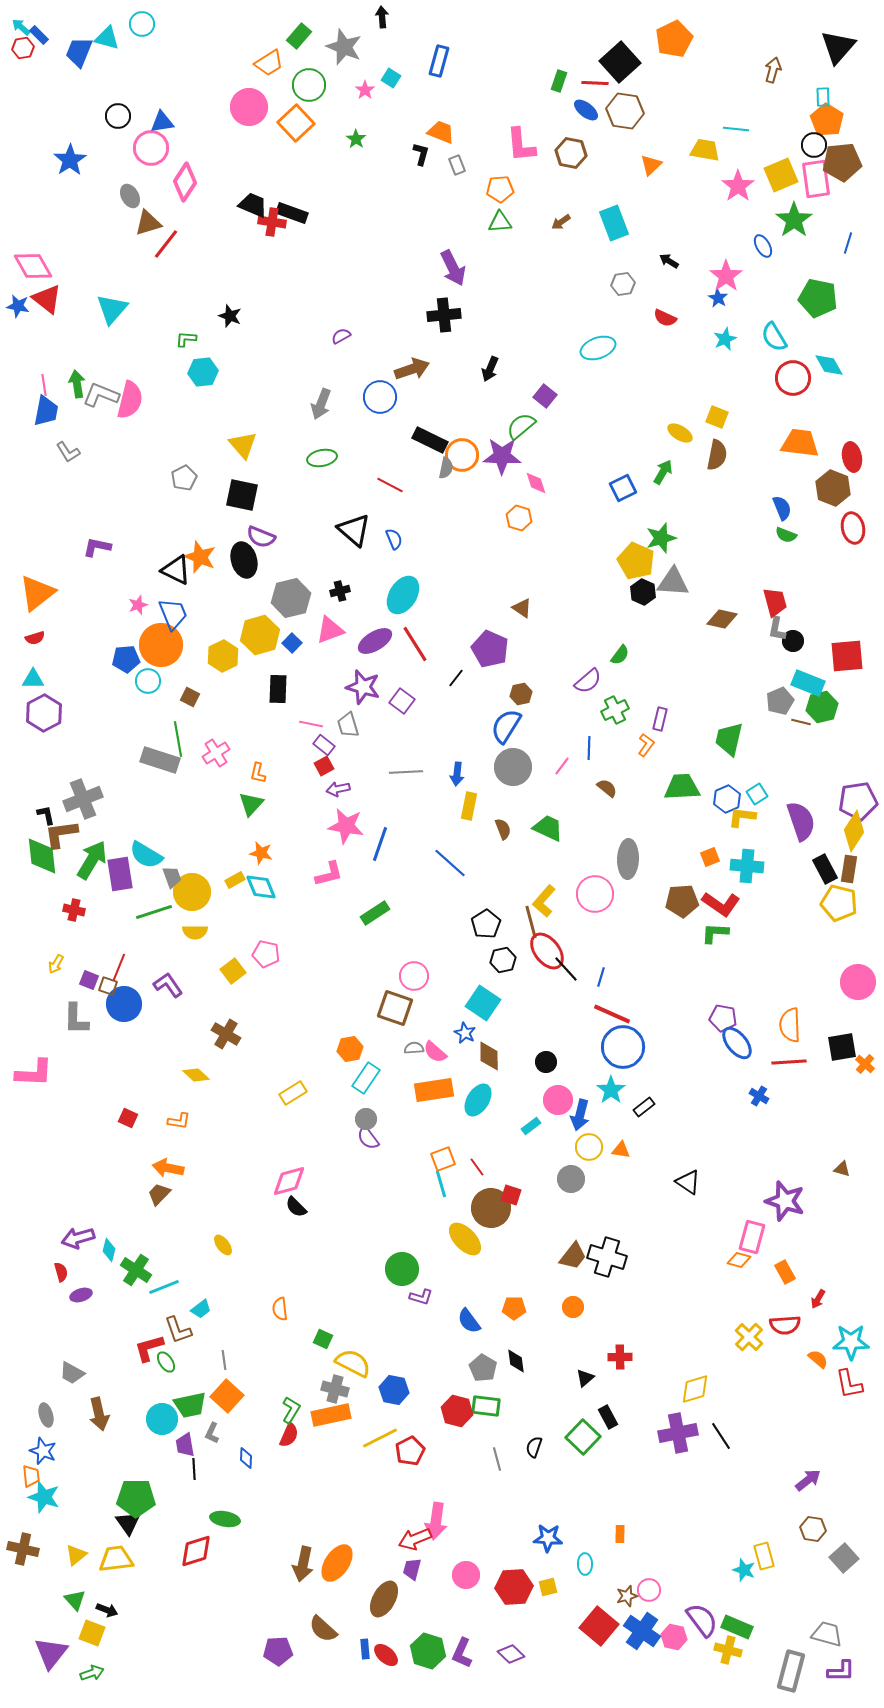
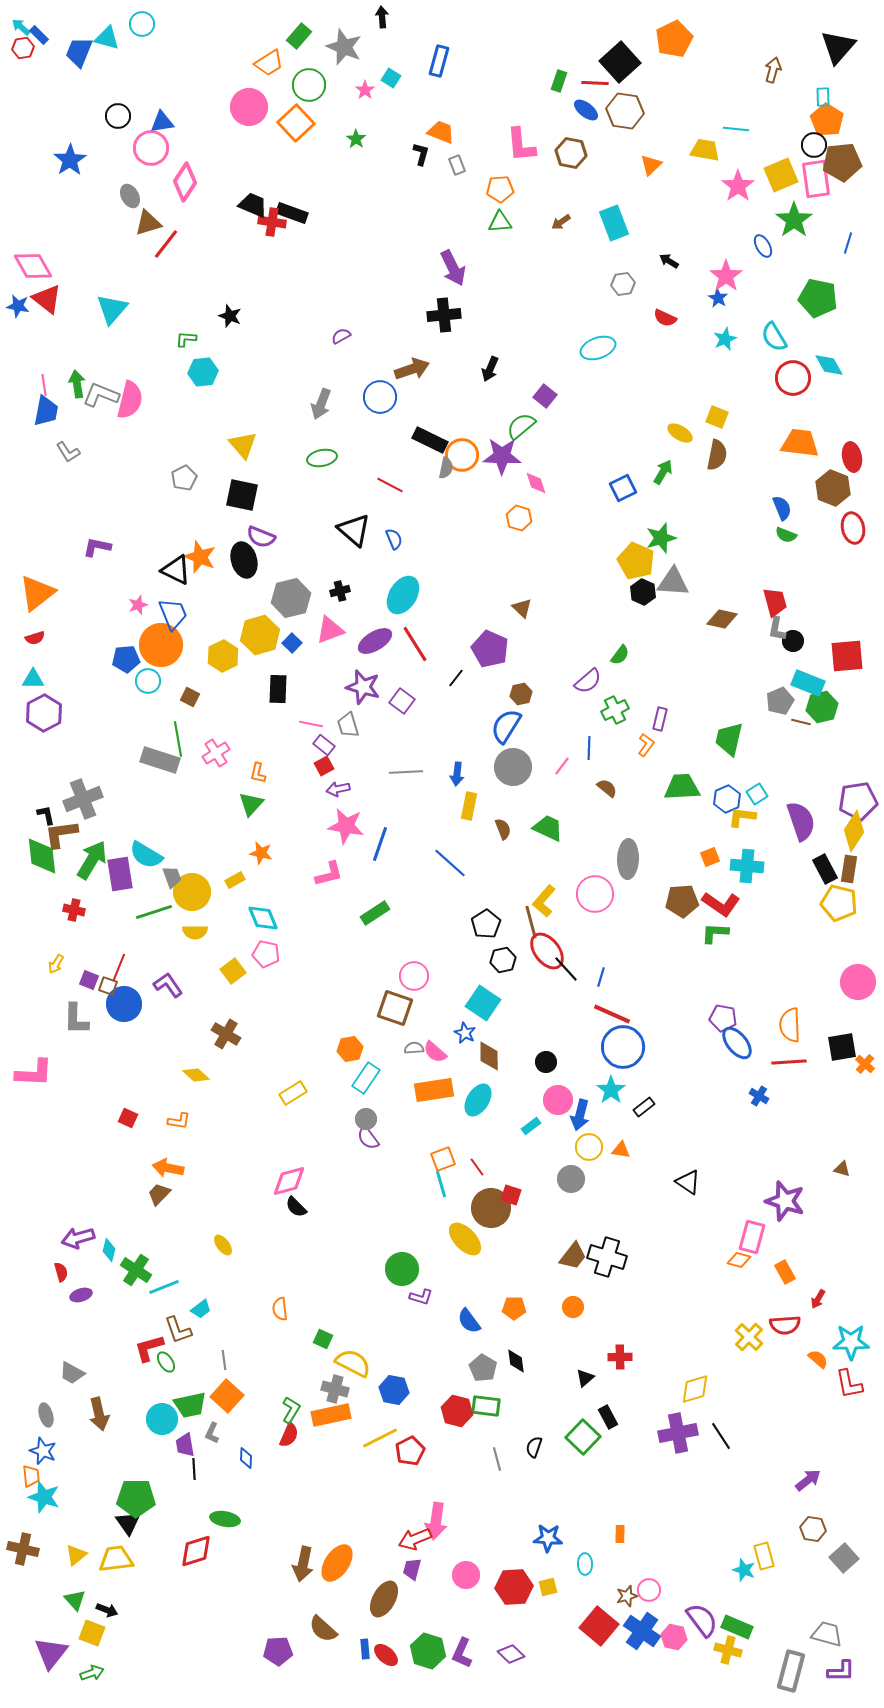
brown triangle at (522, 608): rotated 10 degrees clockwise
cyan diamond at (261, 887): moved 2 px right, 31 px down
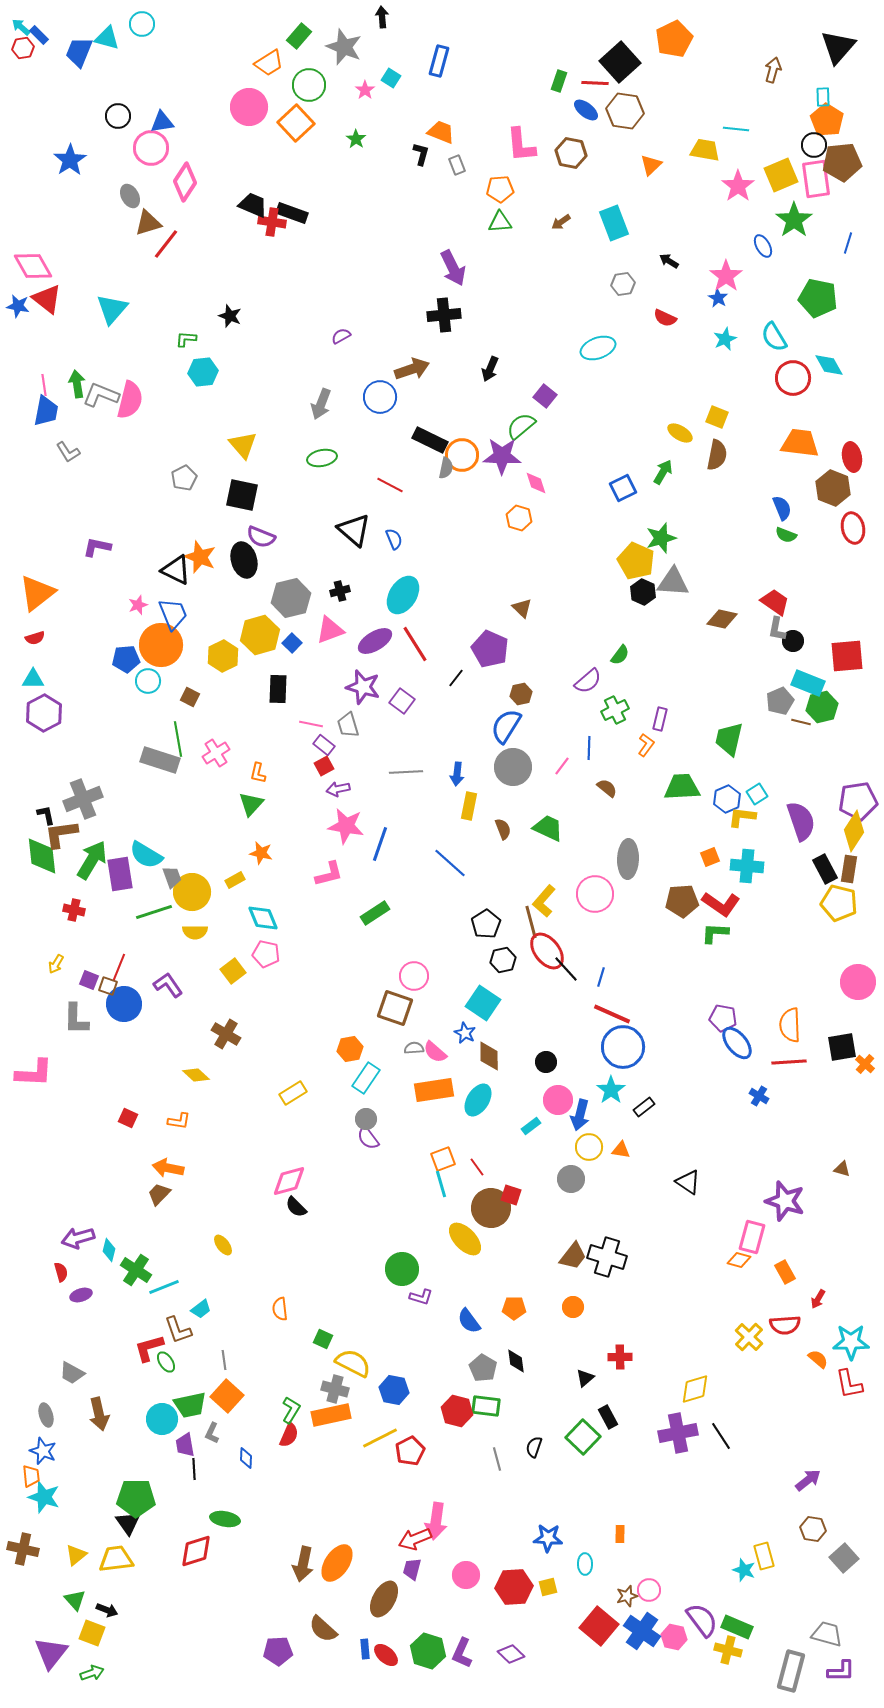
red trapezoid at (775, 602): rotated 40 degrees counterclockwise
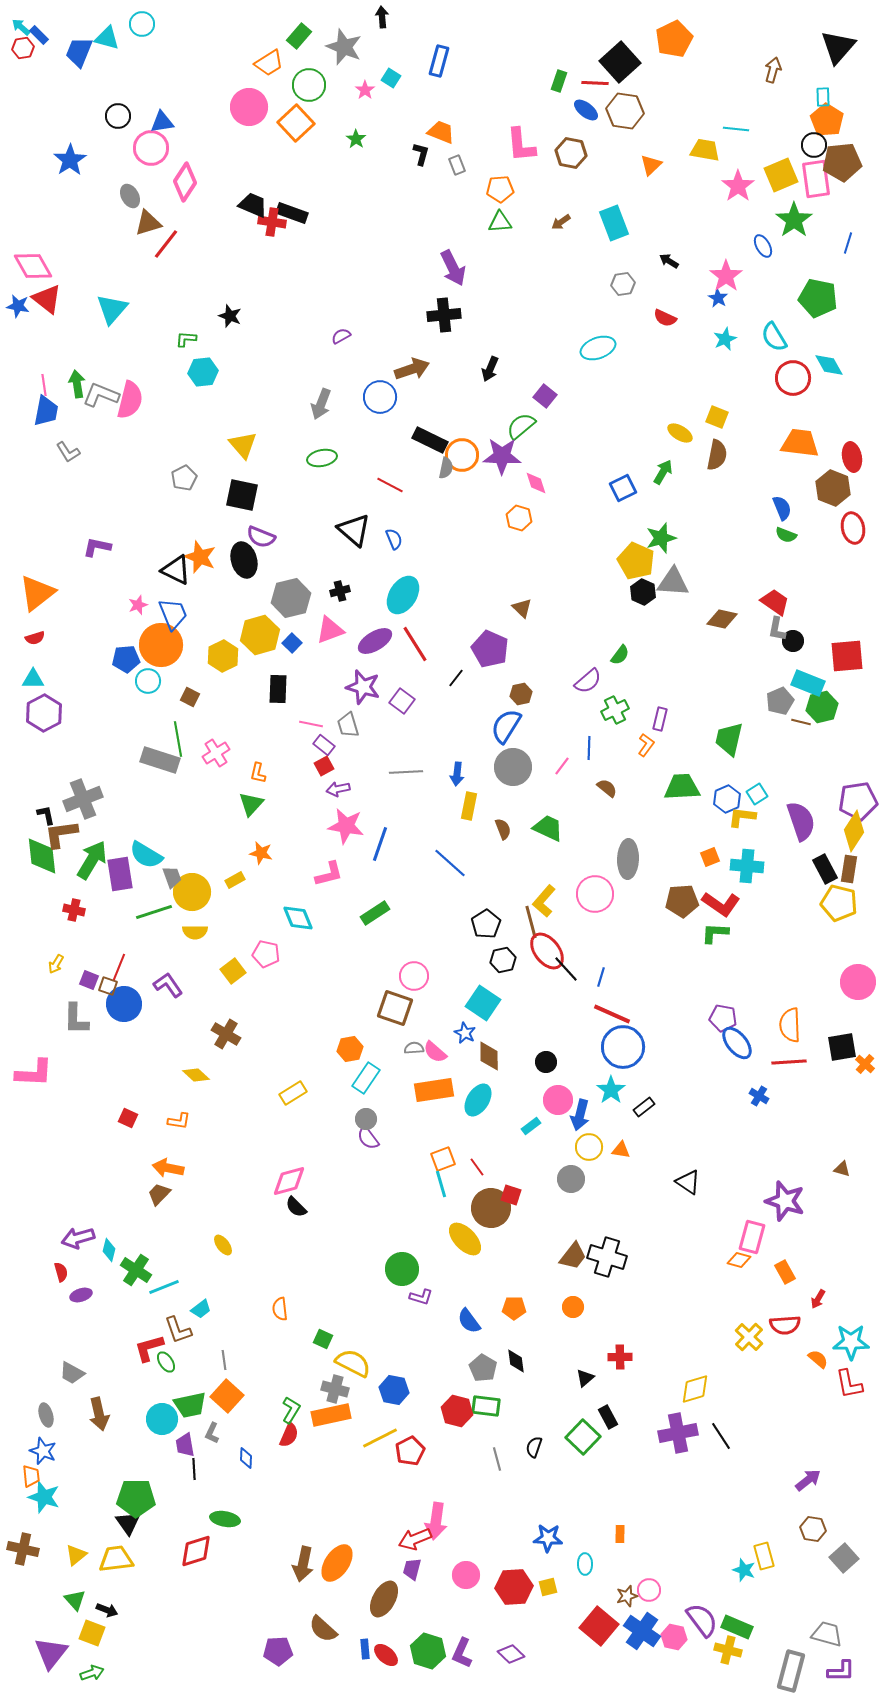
cyan diamond at (263, 918): moved 35 px right
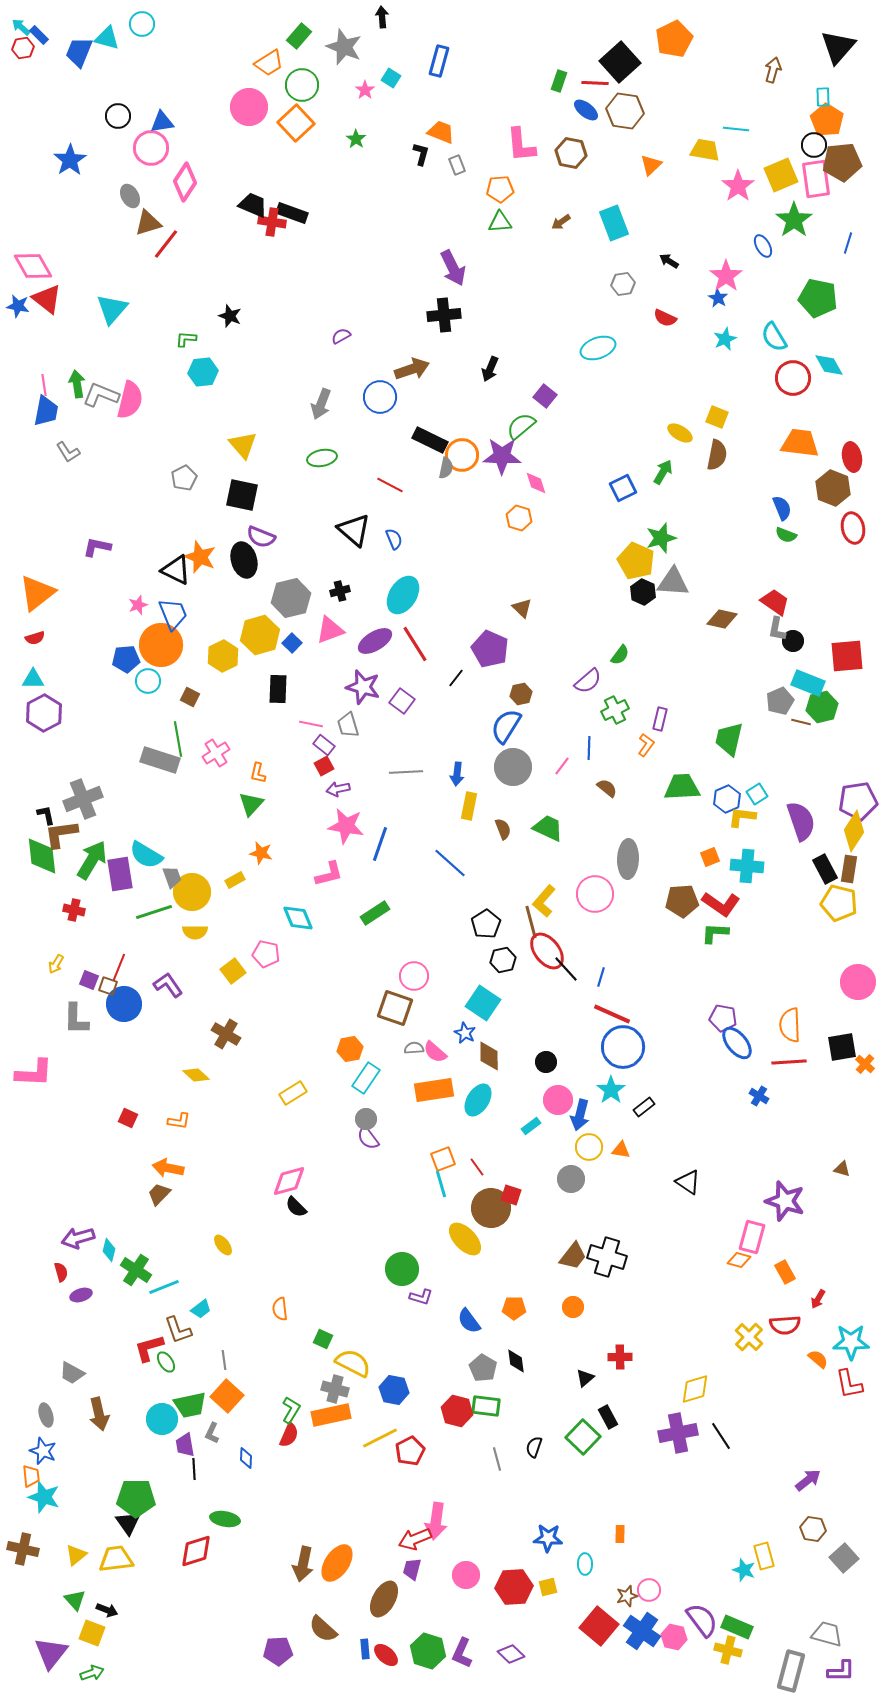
green circle at (309, 85): moved 7 px left
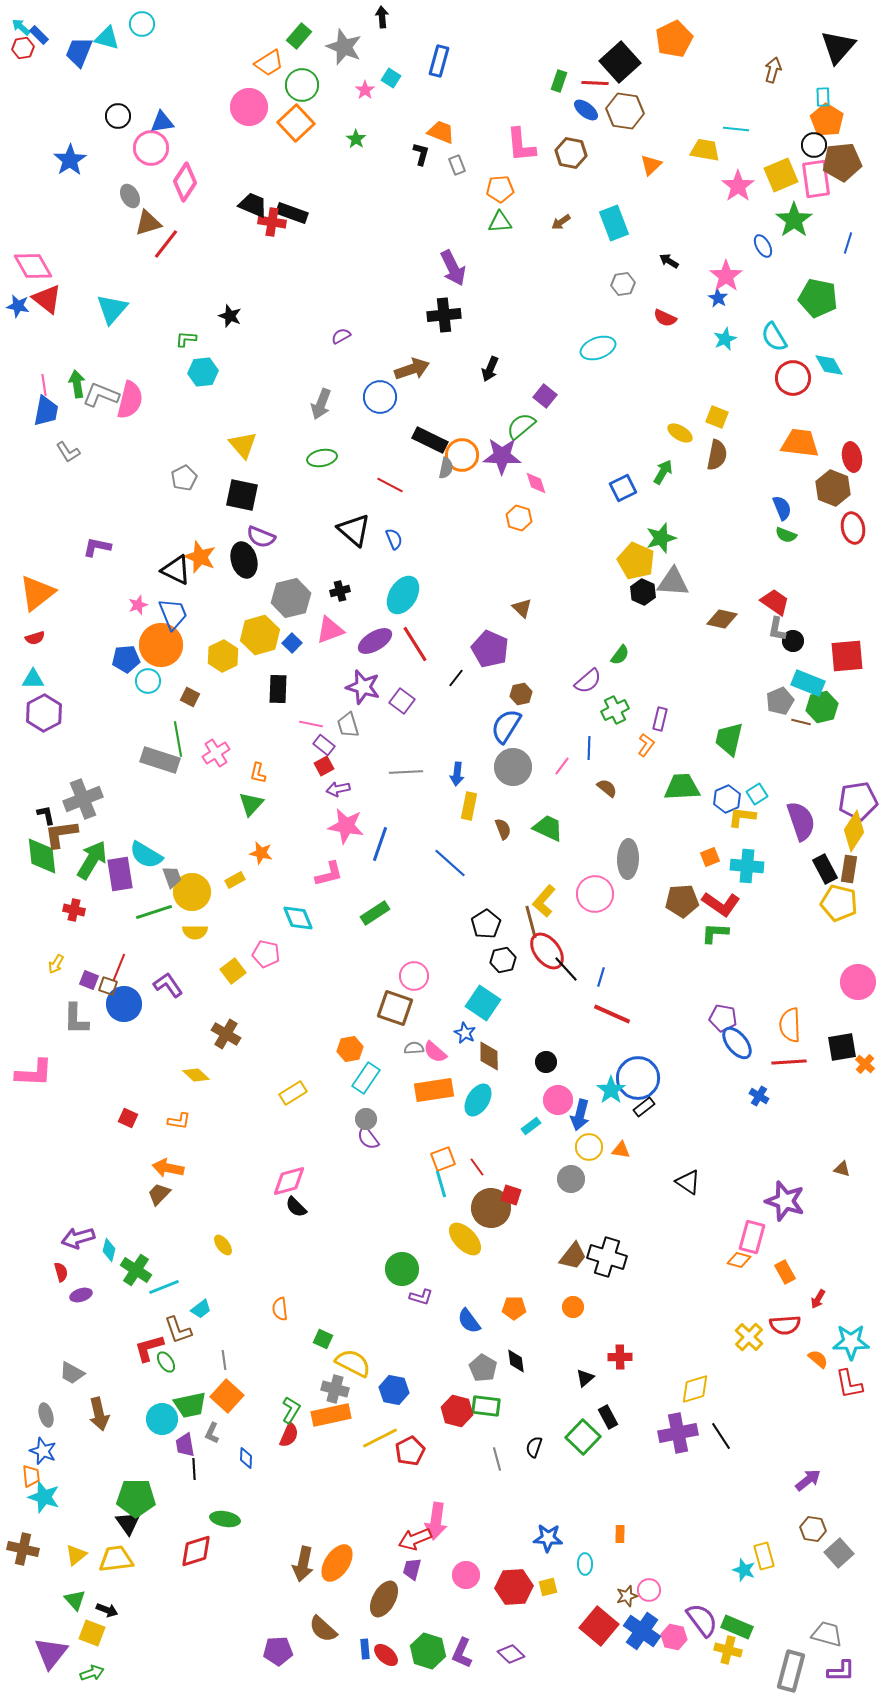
blue circle at (623, 1047): moved 15 px right, 31 px down
gray square at (844, 1558): moved 5 px left, 5 px up
